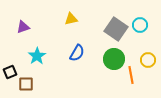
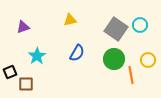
yellow triangle: moved 1 px left, 1 px down
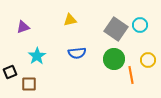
blue semicircle: rotated 54 degrees clockwise
brown square: moved 3 px right
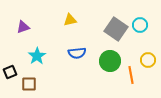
green circle: moved 4 px left, 2 px down
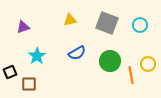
gray square: moved 9 px left, 6 px up; rotated 15 degrees counterclockwise
blue semicircle: rotated 24 degrees counterclockwise
yellow circle: moved 4 px down
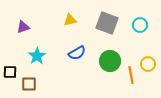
black square: rotated 24 degrees clockwise
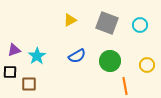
yellow triangle: rotated 16 degrees counterclockwise
purple triangle: moved 9 px left, 23 px down
blue semicircle: moved 3 px down
yellow circle: moved 1 px left, 1 px down
orange line: moved 6 px left, 11 px down
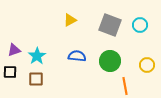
gray square: moved 3 px right, 2 px down
blue semicircle: rotated 144 degrees counterclockwise
brown square: moved 7 px right, 5 px up
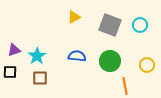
yellow triangle: moved 4 px right, 3 px up
brown square: moved 4 px right, 1 px up
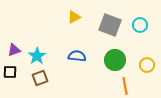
green circle: moved 5 px right, 1 px up
brown square: rotated 21 degrees counterclockwise
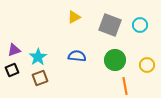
cyan star: moved 1 px right, 1 px down
black square: moved 2 px right, 2 px up; rotated 24 degrees counterclockwise
